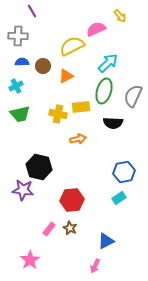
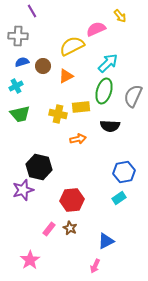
blue semicircle: rotated 16 degrees counterclockwise
black semicircle: moved 3 px left, 3 px down
purple star: rotated 25 degrees counterclockwise
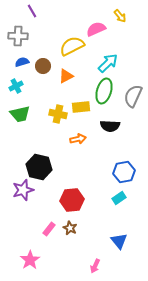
blue triangle: moved 13 px right; rotated 42 degrees counterclockwise
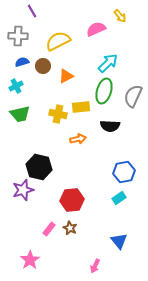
yellow semicircle: moved 14 px left, 5 px up
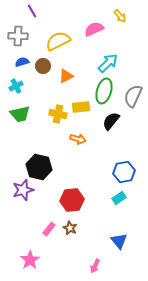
pink semicircle: moved 2 px left
black semicircle: moved 1 px right, 5 px up; rotated 126 degrees clockwise
orange arrow: rotated 28 degrees clockwise
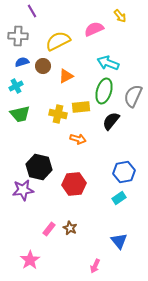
cyan arrow: rotated 115 degrees counterclockwise
purple star: rotated 10 degrees clockwise
red hexagon: moved 2 px right, 16 px up
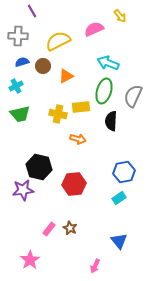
black semicircle: rotated 36 degrees counterclockwise
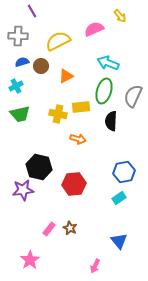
brown circle: moved 2 px left
